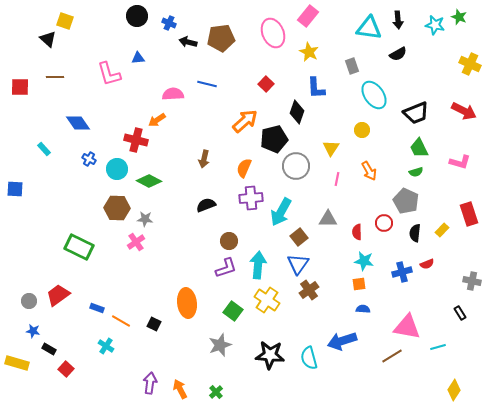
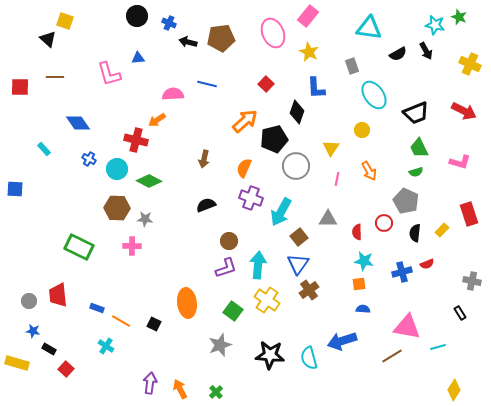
black arrow at (398, 20): moved 28 px right, 31 px down; rotated 24 degrees counterclockwise
purple cross at (251, 198): rotated 25 degrees clockwise
pink cross at (136, 242): moved 4 px left, 4 px down; rotated 36 degrees clockwise
red trapezoid at (58, 295): rotated 60 degrees counterclockwise
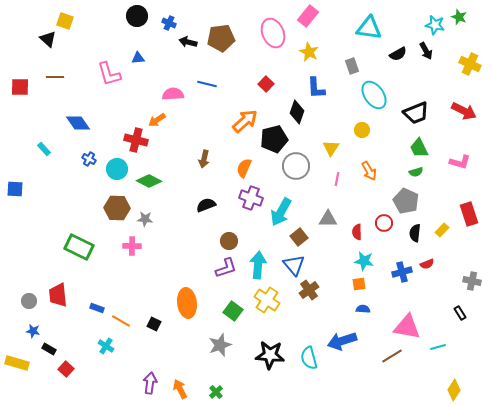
blue triangle at (298, 264): moved 4 px left, 1 px down; rotated 15 degrees counterclockwise
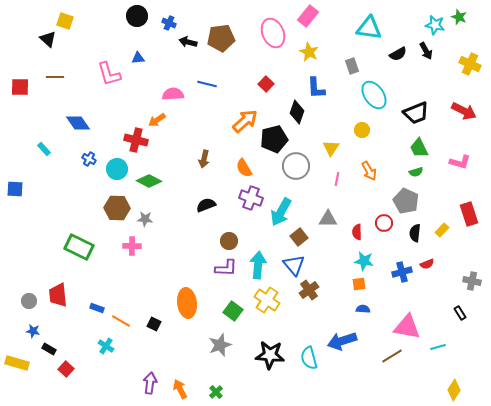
orange semicircle at (244, 168): rotated 54 degrees counterclockwise
purple L-shape at (226, 268): rotated 20 degrees clockwise
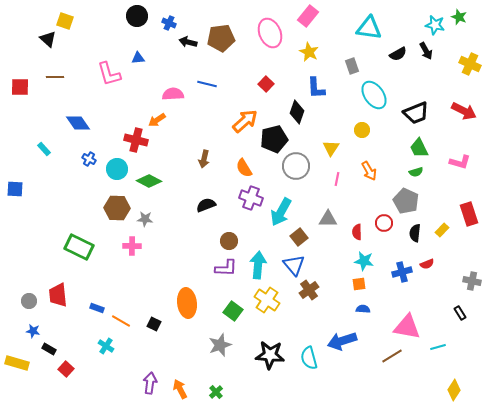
pink ellipse at (273, 33): moved 3 px left
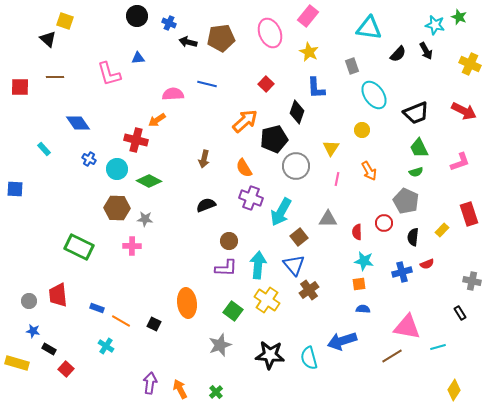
black semicircle at (398, 54): rotated 18 degrees counterclockwise
pink L-shape at (460, 162): rotated 35 degrees counterclockwise
black semicircle at (415, 233): moved 2 px left, 4 px down
